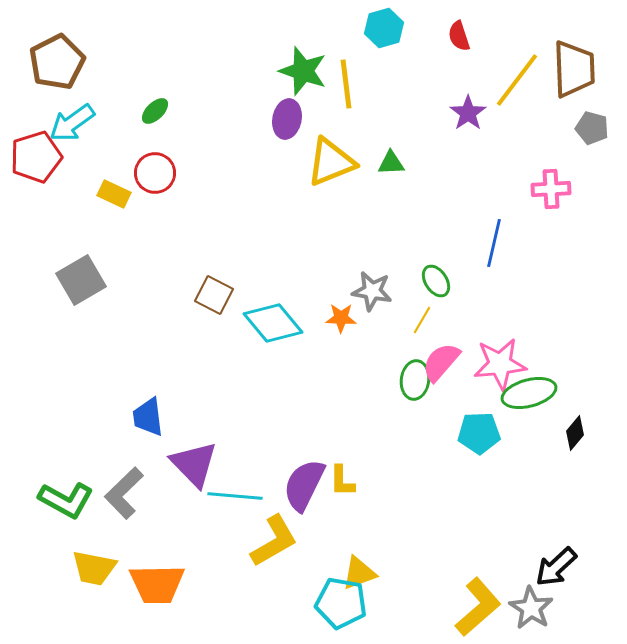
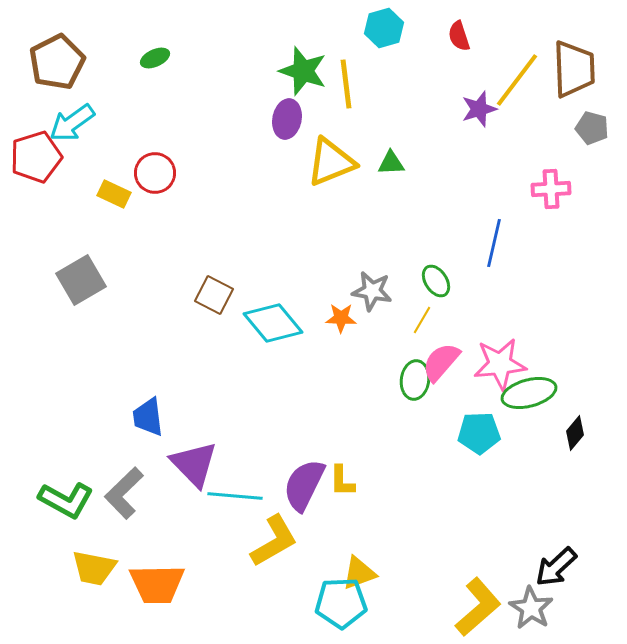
green ellipse at (155, 111): moved 53 px up; rotated 20 degrees clockwise
purple star at (468, 113): moved 11 px right, 4 px up; rotated 18 degrees clockwise
cyan pentagon at (341, 603): rotated 12 degrees counterclockwise
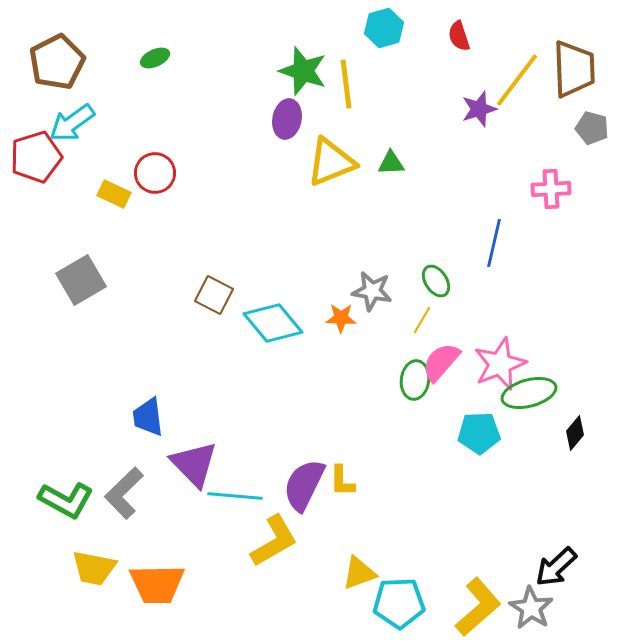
pink star at (500, 364): rotated 16 degrees counterclockwise
cyan pentagon at (341, 603): moved 58 px right
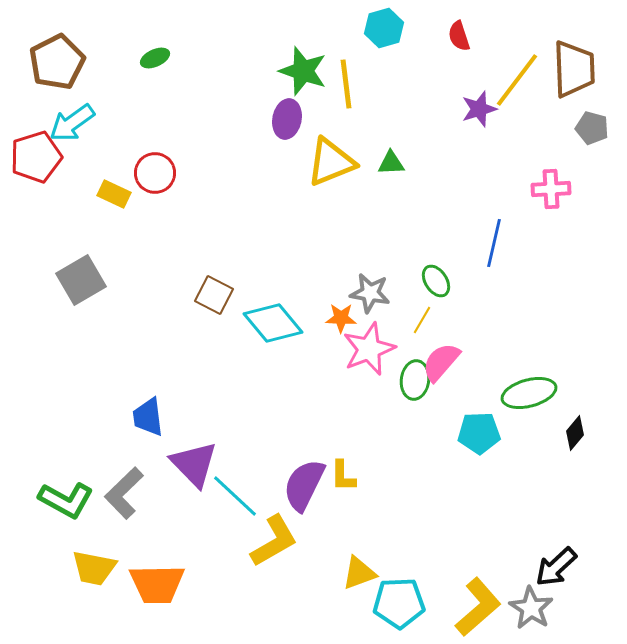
gray star at (372, 291): moved 2 px left, 2 px down
pink star at (500, 364): moved 131 px left, 15 px up
yellow L-shape at (342, 481): moved 1 px right, 5 px up
cyan line at (235, 496): rotated 38 degrees clockwise
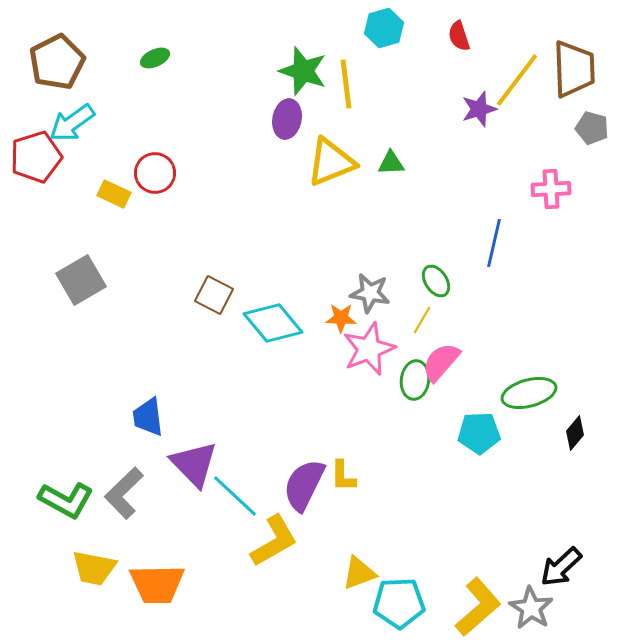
black arrow at (556, 567): moved 5 px right
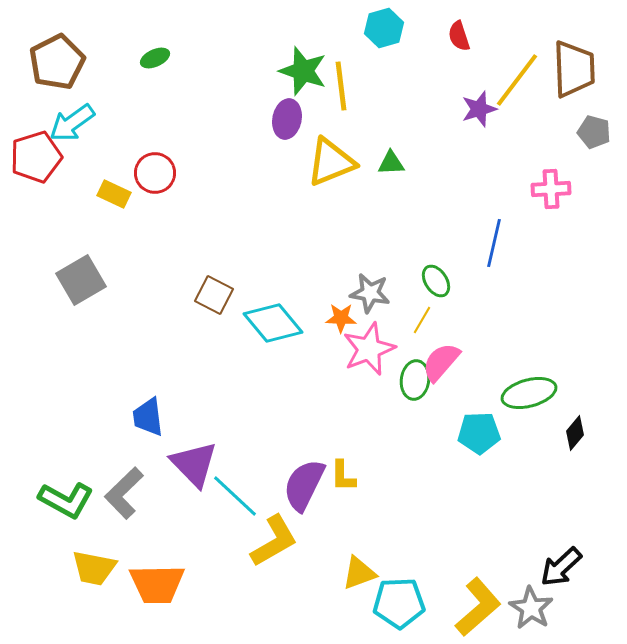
yellow line at (346, 84): moved 5 px left, 2 px down
gray pentagon at (592, 128): moved 2 px right, 4 px down
